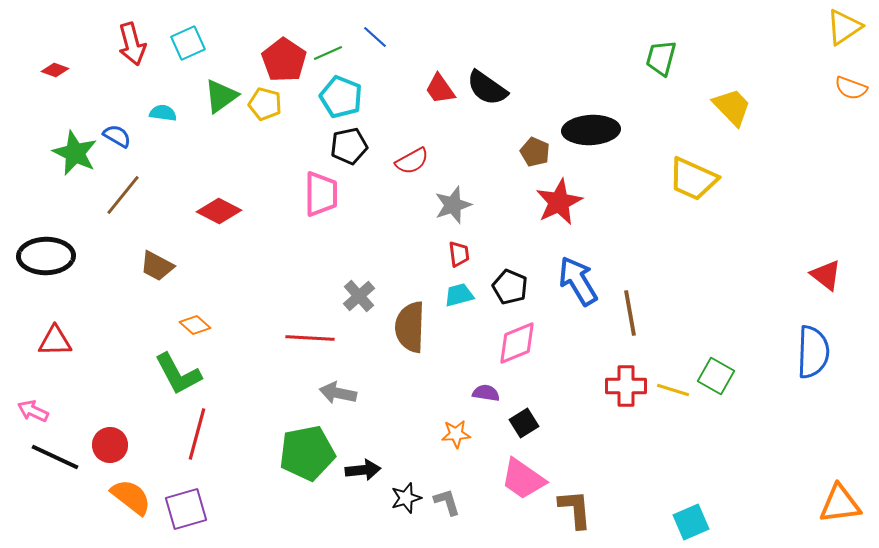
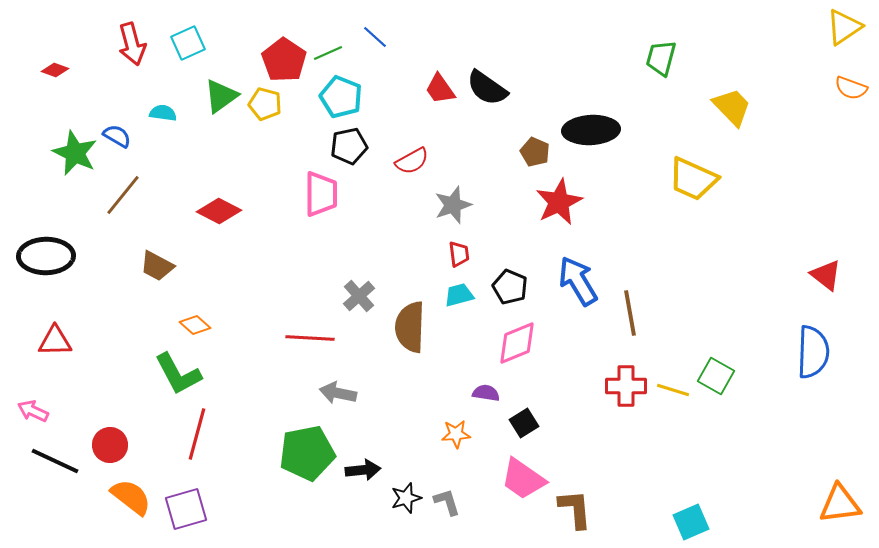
black line at (55, 457): moved 4 px down
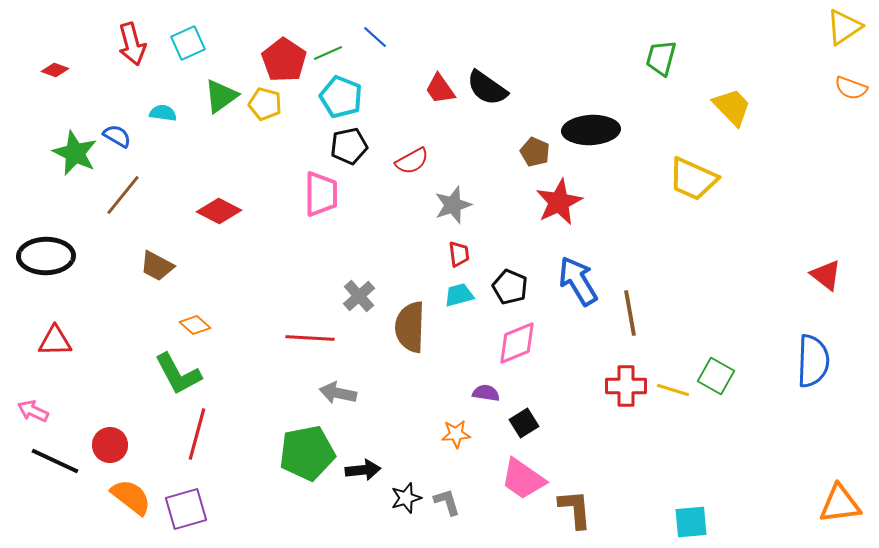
blue semicircle at (813, 352): moved 9 px down
cyan square at (691, 522): rotated 18 degrees clockwise
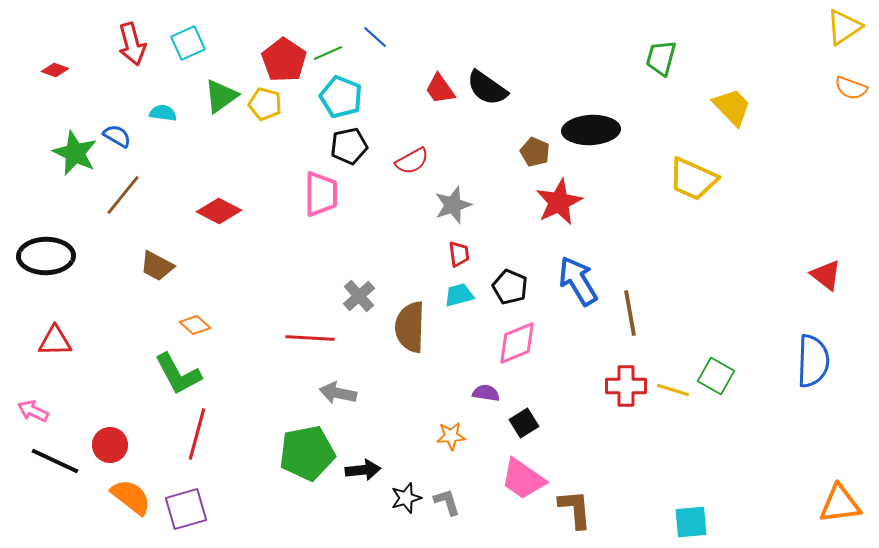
orange star at (456, 434): moved 5 px left, 2 px down
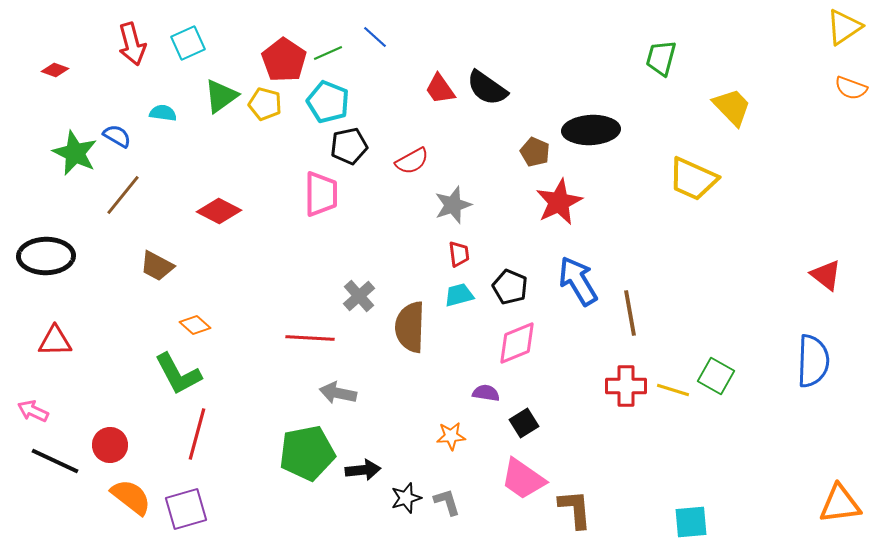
cyan pentagon at (341, 97): moved 13 px left, 5 px down
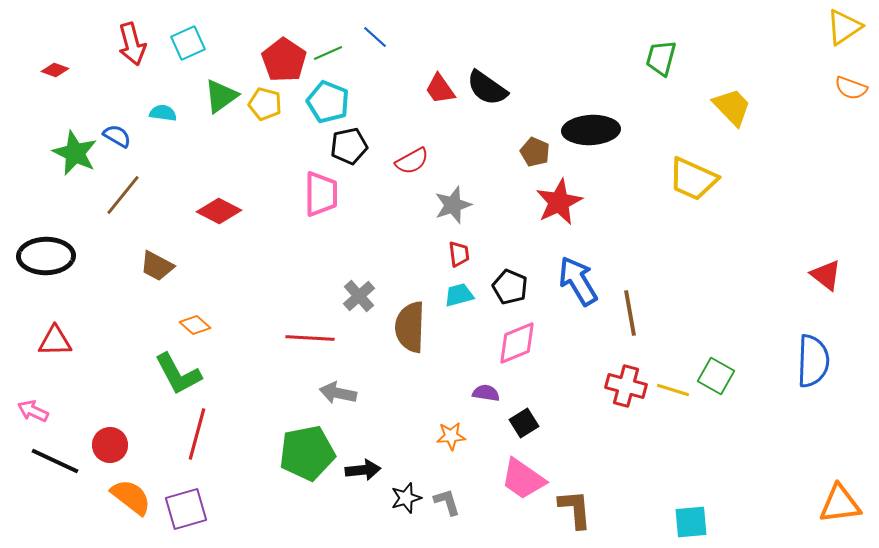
red cross at (626, 386): rotated 15 degrees clockwise
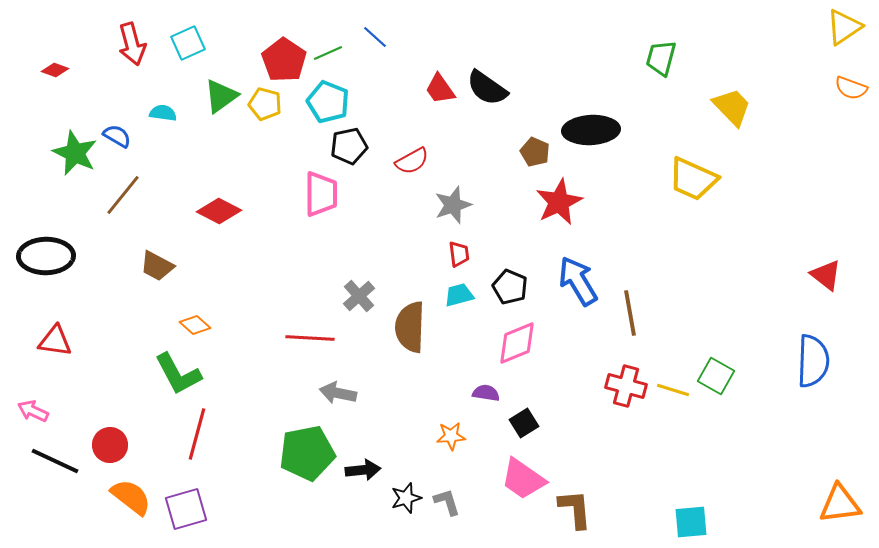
red triangle at (55, 341): rotated 9 degrees clockwise
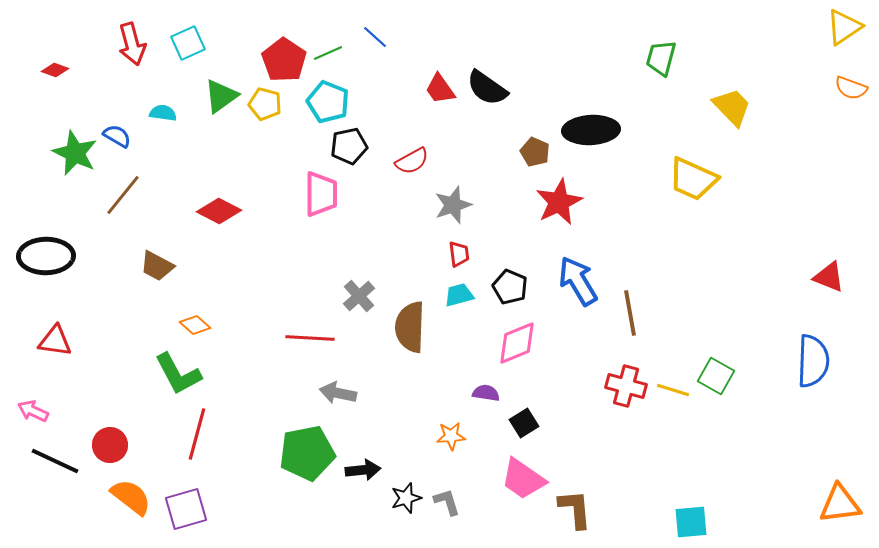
red triangle at (826, 275): moved 3 px right, 2 px down; rotated 16 degrees counterclockwise
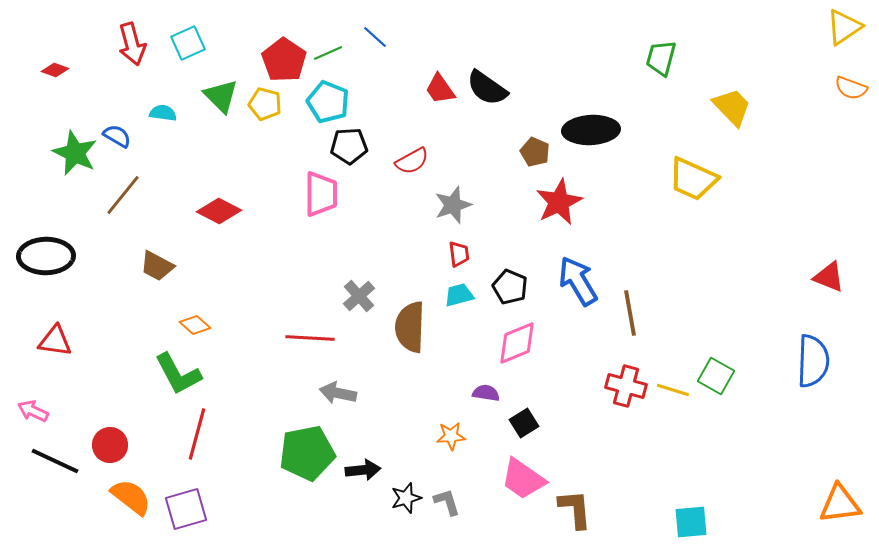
green triangle at (221, 96): rotated 39 degrees counterclockwise
black pentagon at (349, 146): rotated 9 degrees clockwise
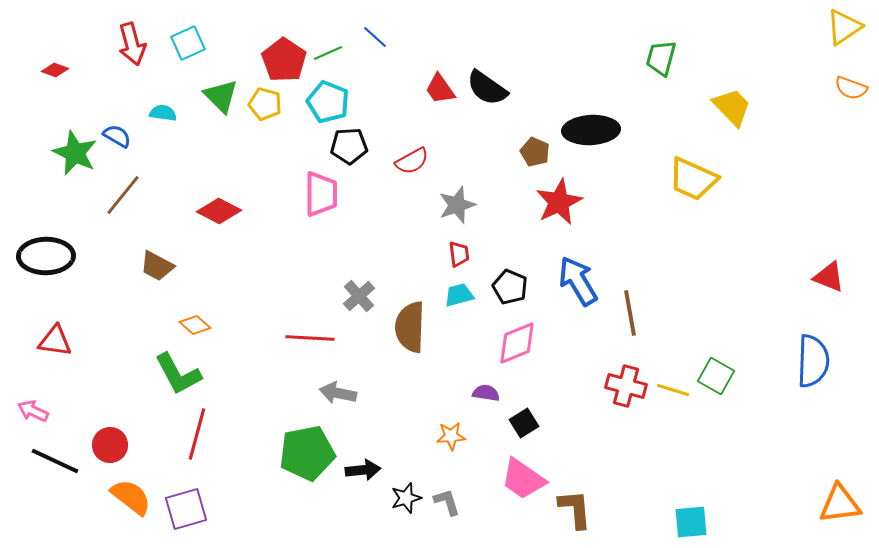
gray star at (453, 205): moved 4 px right
